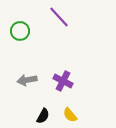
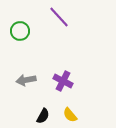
gray arrow: moved 1 px left
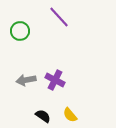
purple cross: moved 8 px left, 1 px up
black semicircle: rotated 84 degrees counterclockwise
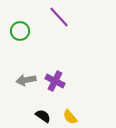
purple cross: moved 1 px down
yellow semicircle: moved 2 px down
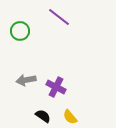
purple line: rotated 10 degrees counterclockwise
purple cross: moved 1 px right, 6 px down
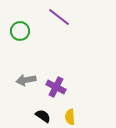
yellow semicircle: rotated 35 degrees clockwise
